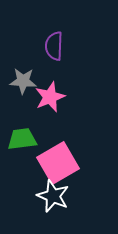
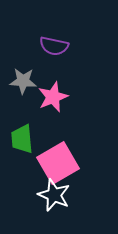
purple semicircle: rotated 80 degrees counterclockwise
pink star: moved 3 px right
green trapezoid: rotated 88 degrees counterclockwise
white star: moved 1 px right, 1 px up
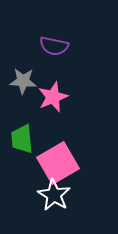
white star: rotated 8 degrees clockwise
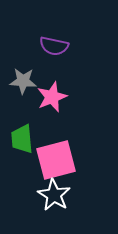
pink star: moved 1 px left
pink square: moved 2 px left, 3 px up; rotated 15 degrees clockwise
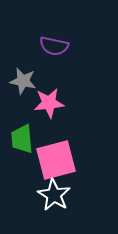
gray star: rotated 8 degrees clockwise
pink star: moved 3 px left, 6 px down; rotated 16 degrees clockwise
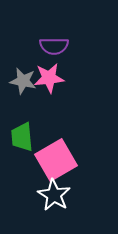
purple semicircle: rotated 12 degrees counterclockwise
pink star: moved 25 px up
green trapezoid: moved 2 px up
pink square: rotated 15 degrees counterclockwise
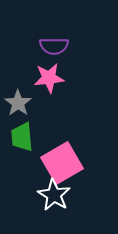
gray star: moved 5 px left, 22 px down; rotated 24 degrees clockwise
pink square: moved 6 px right, 3 px down
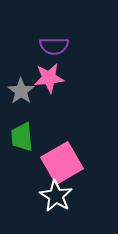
gray star: moved 3 px right, 12 px up
white star: moved 2 px right, 1 px down
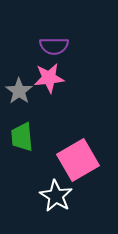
gray star: moved 2 px left
pink square: moved 16 px right, 3 px up
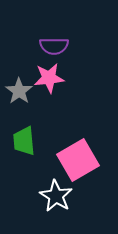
green trapezoid: moved 2 px right, 4 px down
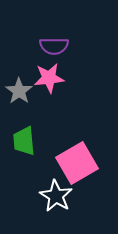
pink square: moved 1 px left, 3 px down
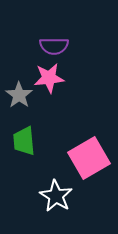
gray star: moved 4 px down
pink square: moved 12 px right, 5 px up
